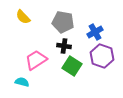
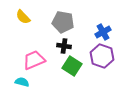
blue cross: moved 8 px right
pink trapezoid: moved 2 px left; rotated 10 degrees clockwise
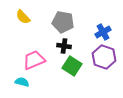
purple hexagon: moved 2 px right, 1 px down
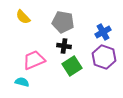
green square: rotated 24 degrees clockwise
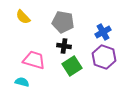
pink trapezoid: rotated 40 degrees clockwise
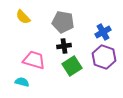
black cross: rotated 16 degrees counterclockwise
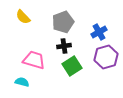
gray pentagon: rotated 30 degrees counterclockwise
blue cross: moved 4 px left
purple hexagon: moved 2 px right; rotated 25 degrees clockwise
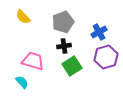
pink trapezoid: moved 1 px left, 1 px down
cyan semicircle: rotated 32 degrees clockwise
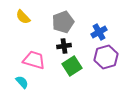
pink trapezoid: moved 1 px right, 1 px up
